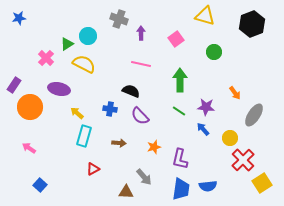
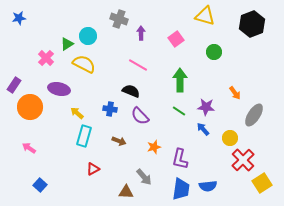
pink line: moved 3 px left, 1 px down; rotated 18 degrees clockwise
brown arrow: moved 2 px up; rotated 16 degrees clockwise
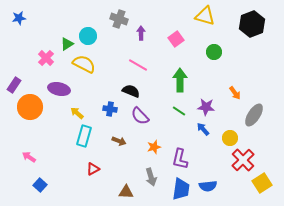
pink arrow: moved 9 px down
gray arrow: moved 7 px right; rotated 24 degrees clockwise
